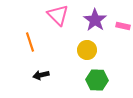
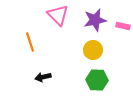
purple star: rotated 25 degrees clockwise
yellow circle: moved 6 px right
black arrow: moved 2 px right, 2 px down
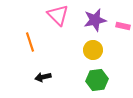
green hexagon: rotated 10 degrees counterclockwise
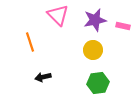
green hexagon: moved 1 px right, 3 px down
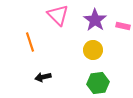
purple star: rotated 25 degrees counterclockwise
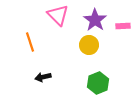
pink rectangle: rotated 16 degrees counterclockwise
yellow circle: moved 4 px left, 5 px up
green hexagon: rotated 15 degrees counterclockwise
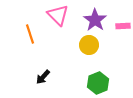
orange line: moved 8 px up
black arrow: rotated 35 degrees counterclockwise
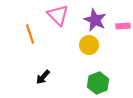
purple star: rotated 10 degrees counterclockwise
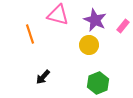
pink triangle: rotated 30 degrees counterclockwise
pink rectangle: rotated 48 degrees counterclockwise
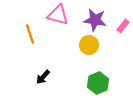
purple star: rotated 15 degrees counterclockwise
